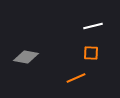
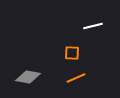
orange square: moved 19 px left
gray diamond: moved 2 px right, 20 px down
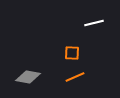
white line: moved 1 px right, 3 px up
orange line: moved 1 px left, 1 px up
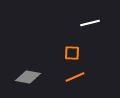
white line: moved 4 px left
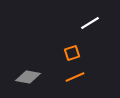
white line: rotated 18 degrees counterclockwise
orange square: rotated 21 degrees counterclockwise
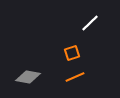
white line: rotated 12 degrees counterclockwise
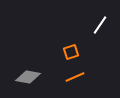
white line: moved 10 px right, 2 px down; rotated 12 degrees counterclockwise
orange square: moved 1 px left, 1 px up
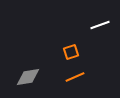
white line: rotated 36 degrees clockwise
gray diamond: rotated 20 degrees counterclockwise
